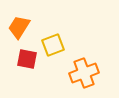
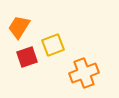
red square: moved 2 px up; rotated 30 degrees counterclockwise
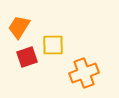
yellow square: rotated 20 degrees clockwise
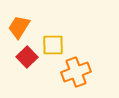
red square: rotated 25 degrees counterclockwise
orange cross: moved 8 px left, 1 px up
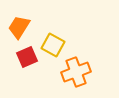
yellow square: rotated 30 degrees clockwise
red square: rotated 20 degrees clockwise
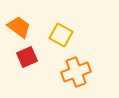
orange trapezoid: rotated 95 degrees clockwise
yellow square: moved 8 px right, 10 px up
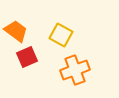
orange trapezoid: moved 3 px left, 4 px down
orange cross: moved 1 px left, 2 px up
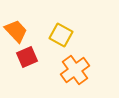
orange trapezoid: rotated 10 degrees clockwise
orange cross: rotated 16 degrees counterclockwise
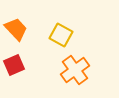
orange trapezoid: moved 2 px up
red square: moved 13 px left, 8 px down
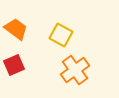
orange trapezoid: rotated 10 degrees counterclockwise
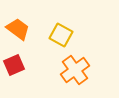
orange trapezoid: moved 2 px right
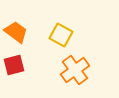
orange trapezoid: moved 2 px left, 3 px down
red square: rotated 10 degrees clockwise
